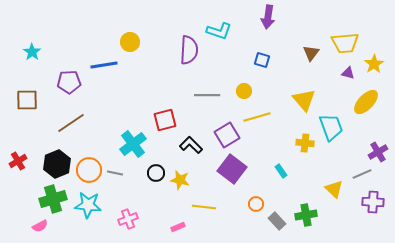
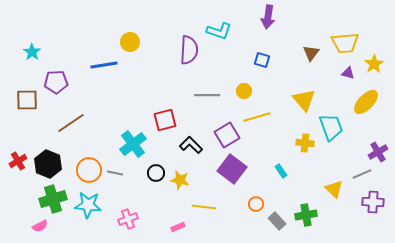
purple pentagon at (69, 82): moved 13 px left
black hexagon at (57, 164): moved 9 px left; rotated 16 degrees counterclockwise
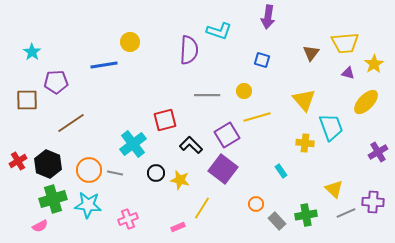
purple square at (232, 169): moved 9 px left
gray line at (362, 174): moved 16 px left, 39 px down
yellow line at (204, 207): moved 2 px left, 1 px down; rotated 65 degrees counterclockwise
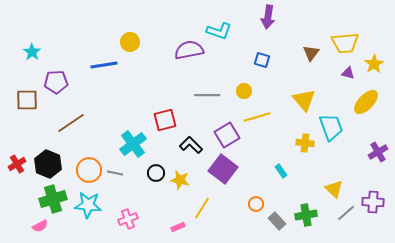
purple semicircle at (189, 50): rotated 104 degrees counterclockwise
red cross at (18, 161): moved 1 px left, 3 px down
gray line at (346, 213): rotated 18 degrees counterclockwise
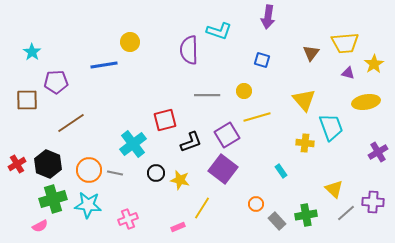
purple semicircle at (189, 50): rotated 80 degrees counterclockwise
yellow ellipse at (366, 102): rotated 36 degrees clockwise
black L-shape at (191, 145): moved 3 px up; rotated 115 degrees clockwise
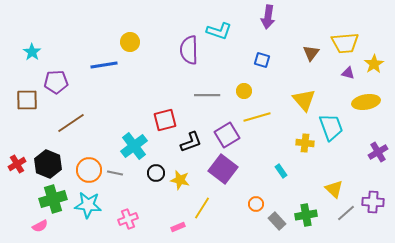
cyan cross at (133, 144): moved 1 px right, 2 px down
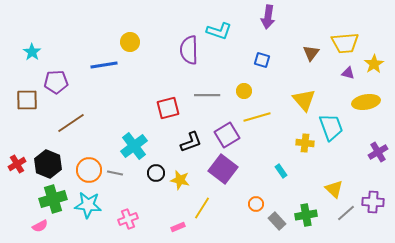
red square at (165, 120): moved 3 px right, 12 px up
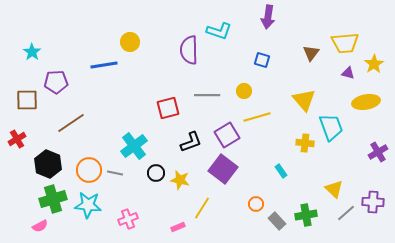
red cross at (17, 164): moved 25 px up
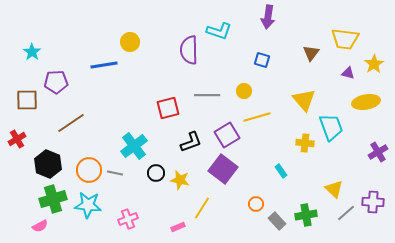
yellow trapezoid at (345, 43): moved 4 px up; rotated 12 degrees clockwise
